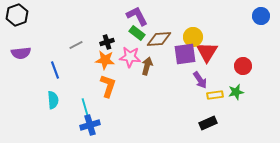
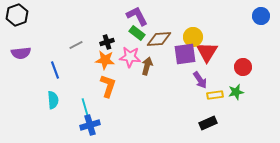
red circle: moved 1 px down
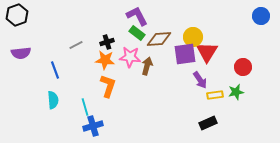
blue cross: moved 3 px right, 1 px down
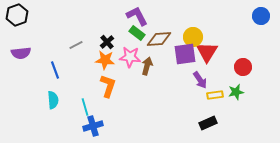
black cross: rotated 24 degrees counterclockwise
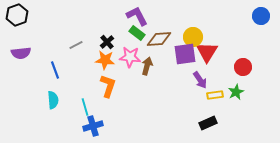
green star: rotated 14 degrees counterclockwise
